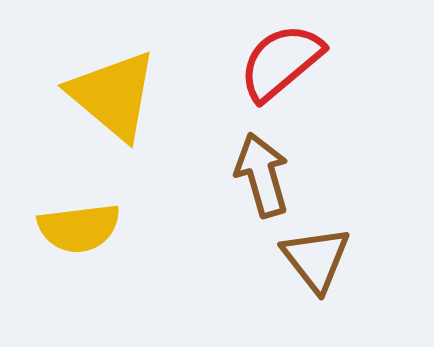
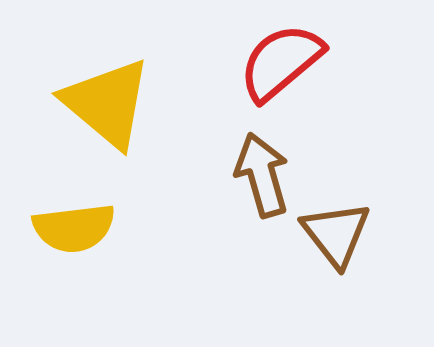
yellow triangle: moved 6 px left, 8 px down
yellow semicircle: moved 5 px left
brown triangle: moved 20 px right, 25 px up
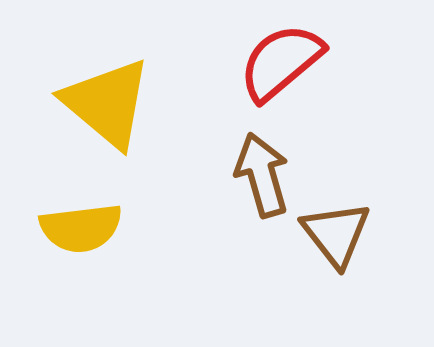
yellow semicircle: moved 7 px right
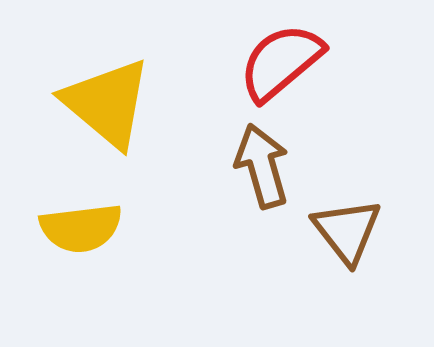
brown arrow: moved 9 px up
brown triangle: moved 11 px right, 3 px up
